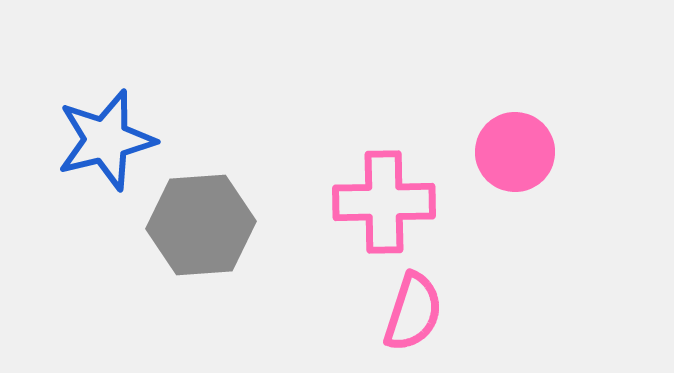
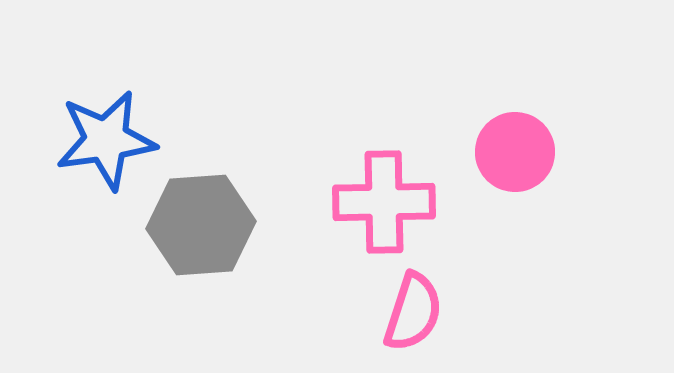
blue star: rotated 6 degrees clockwise
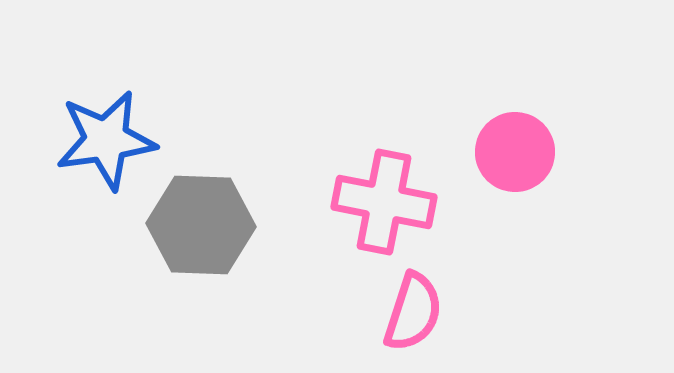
pink cross: rotated 12 degrees clockwise
gray hexagon: rotated 6 degrees clockwise
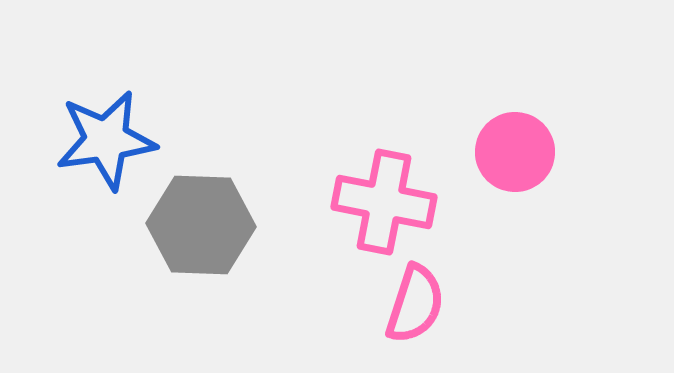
pink semicircle: moved 2 px right, 8 px up
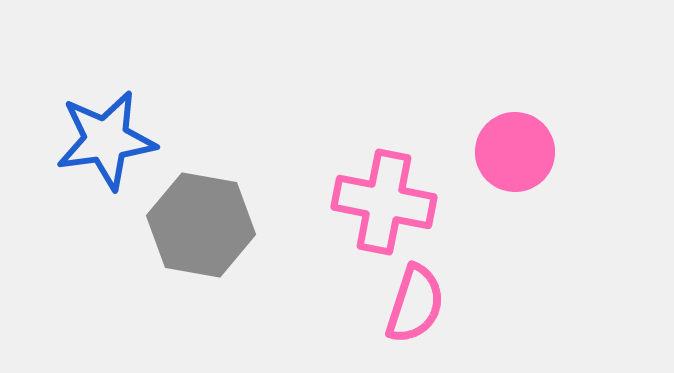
gray hexagon: rotated 8 degrees clockwise
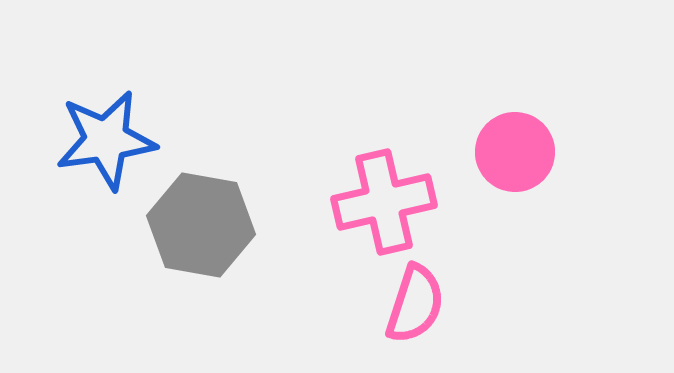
pink cross: rotated 24 degrees counterclockwise
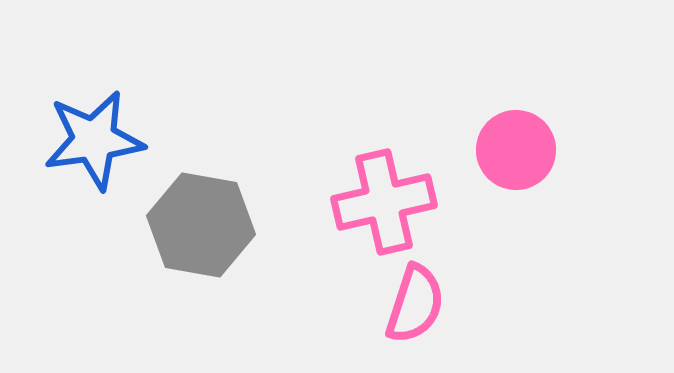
blue star: moved 12 px left
pink circle: moved 1 px right, 2 px up
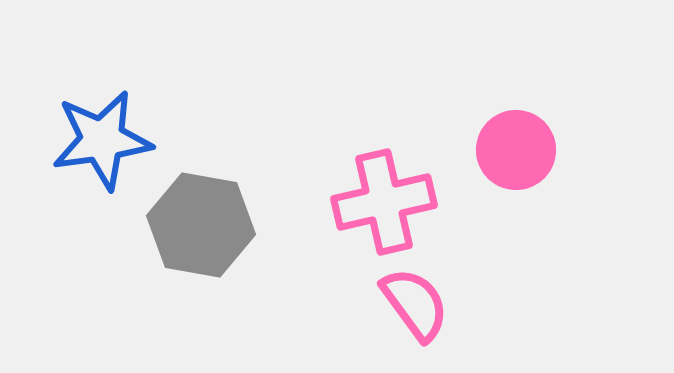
blue star: moved 8 px right
pink semicircle: rotated 54 degrees counterclockwise
